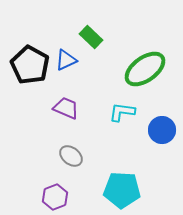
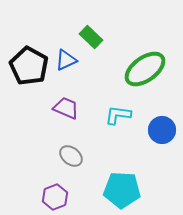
black pentagon: moved 1 px left, 1 px down
cyan L-shape: moved 4 px left, 3 px down
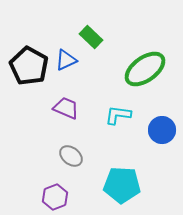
cyan pentagon: moved 5 px up
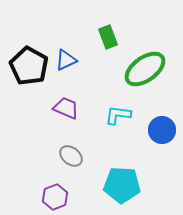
green rectangle: moved 17 px right; rotated 25 degrees clockwise
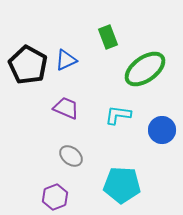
black pentagon: moved 1 px left, 1 px up
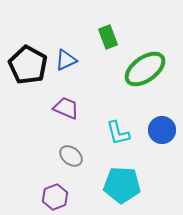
cyan L-shape: moved 18 px down; rotated 112 degrees counterclockwise
